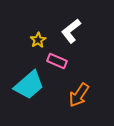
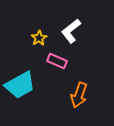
yellow star: moved 1 px right, 2 px up
cyan trapezoid: moved 9 px left; rotated 12 degrees clockwise
orange arrow: rotated 15 degrees counterclockwise
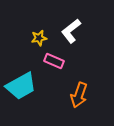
yellow star: rotated 21 degrees clockwise
pink rectangle: moved 3 px left
cyan trapezoid: moved 1 px right, 1 px down
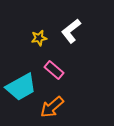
pink rectangle: moved 9 px down; rotated 18 degrees clockwise
cyan trapezoid: moved 1 px down
orange arrow: moved 27 px left, 12 px down; rotated 30 degrees clockwise
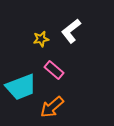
yellow star: moved 2 px right, 1 px down
cyan trapezoid: rotated 8 degrees clockwise
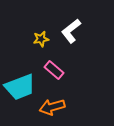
cyan trapezoid: moved 1 px left
orange arrow: rotated 25 degrees clockwise
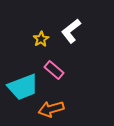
yellow star: rotated 21 degrees counterclockwise
cyan trapezoid: moved 3 px right
orange arrow: moved 1 px left, 2 px down
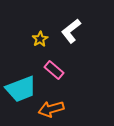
yellow star: moved 1 px left
cyan trapezoid: moved 2 px left, 2 px down
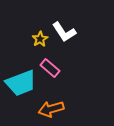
white L-shape: moved 7 px left, 1 px down; rotated 85 degrees counterclockwise
pink rectangle: moved 4 px left, 2 px up
cyan trapezoid: moved 6 px up
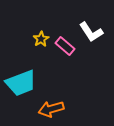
white L-shape: moved 27 px right
yellow star: moved 1 px right
pink rectangle: moved 15 px right, 22 px up
